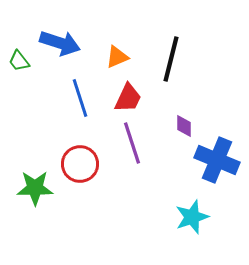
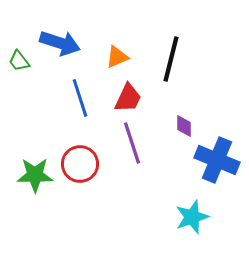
green star: moved 13 px up
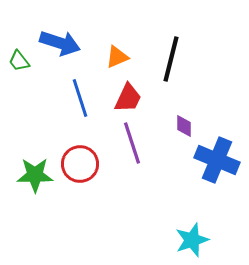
cyan star: moved 23 px down
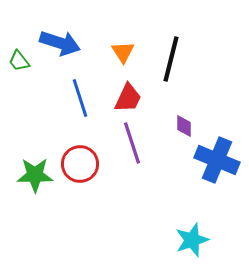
orange triangle: moved 6 px right, 5 px up; rotated 40 degrees counterclockwise
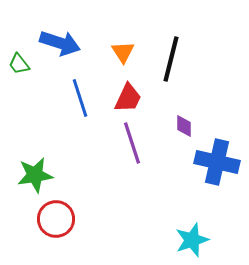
green trapezoid: moved 3 px down
blue cross: moved 2 px down; rotated 9 degrees counterclockwise
red circle: moved 24 px left, 55 px down
green star: rotated 9 degrees counterclockwise
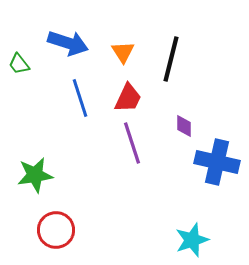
blue arrow: moved 8 px right
red circle: moved 11 px down
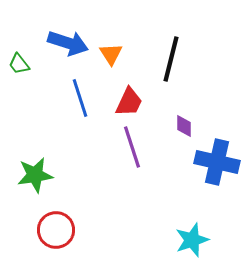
orange triangle: moved 12 px left, 2 px down
red trapezoid: moved 1 px right, 4 px down
purple line: moved 4 px down
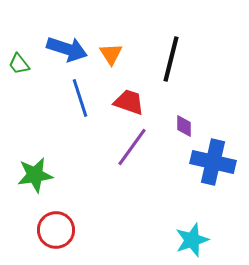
blue arrow: moved 1 px left, 6 px down
red trapezoid: rotated 96 degrees counterclockwise
purple line: rotated 54 degrees clockwise
blue cross: moved 4 px left
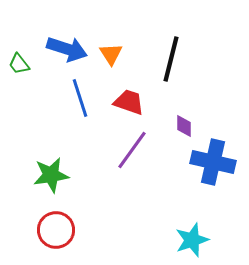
purple line: moved 3 px down
green star: moved 16 px right
